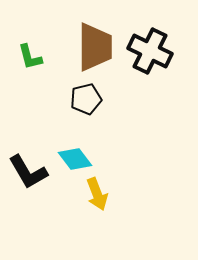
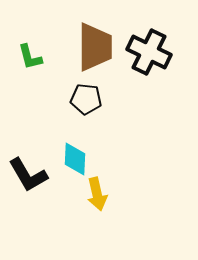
black cross: moved 1 px left, 1 px down
black pentagon: rotated 20 degrees clockwise
cyan diamond: rotated 40 degrees clockwise
black L-shape: moved 3 px down
yellow arrow: rotated 8 degrees clockwise
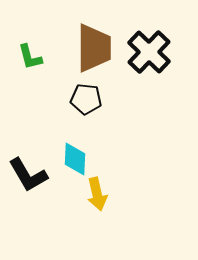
brown trapezoid: moved 1 px left, 1 px down
black cross: rotated 18 degrees clockwise
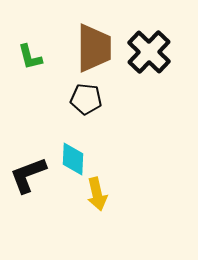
cyan diamond: moved 2 px left
black L-shape: rotated 99 degrees clockwise
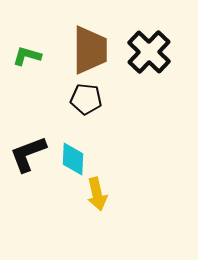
brown trapezoid: moved 4 px left, 2 px down
green L-shape: moved 3 px left, 1 px up; rotated 120 degrees clockwise
black L-shape: moved 21 px up
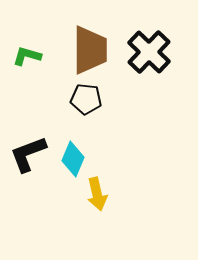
cyan diamond: rotated 20 degrees clockwise
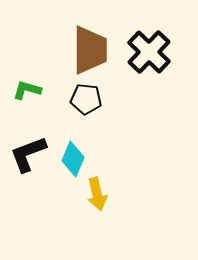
green L-shape: moved 34 px down
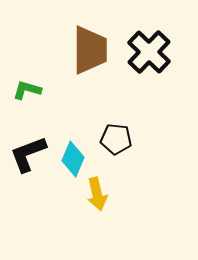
black pentagon: moved 30 px right, 40 px down
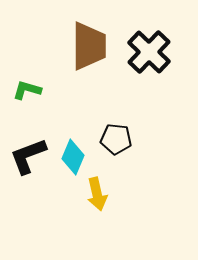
brown trapezoid: moved 1 px left, 4 px up
black L-shape: moved 2 px down
cyan diamond: moved 2 px up
